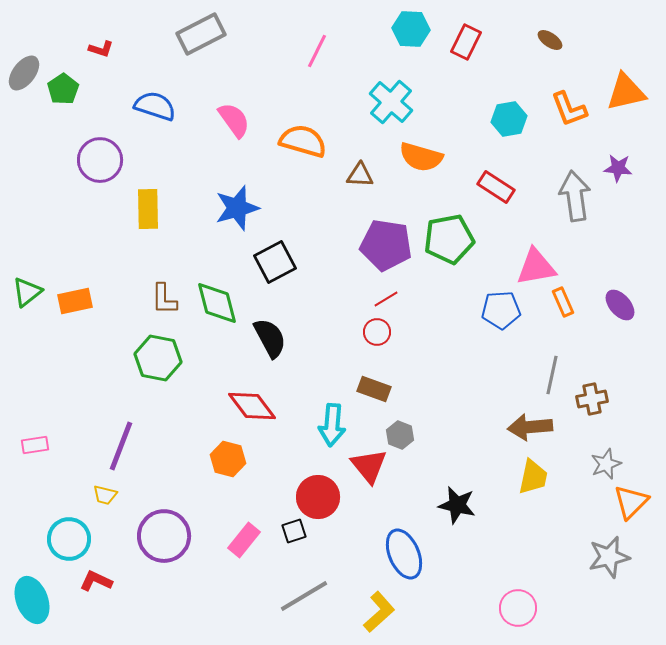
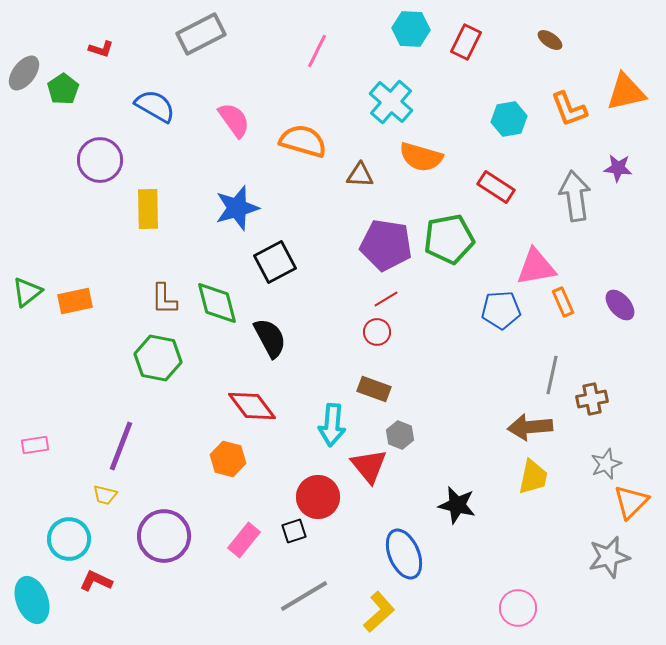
blue semicircle at (155, 106): rotated 12 degrees clockwise
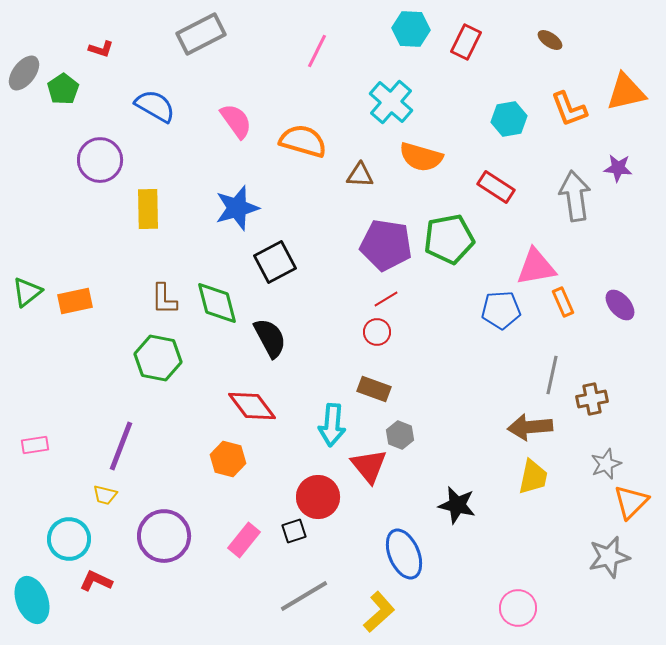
pink semicircle at (234, 120): moved 2 px right, 1 px down
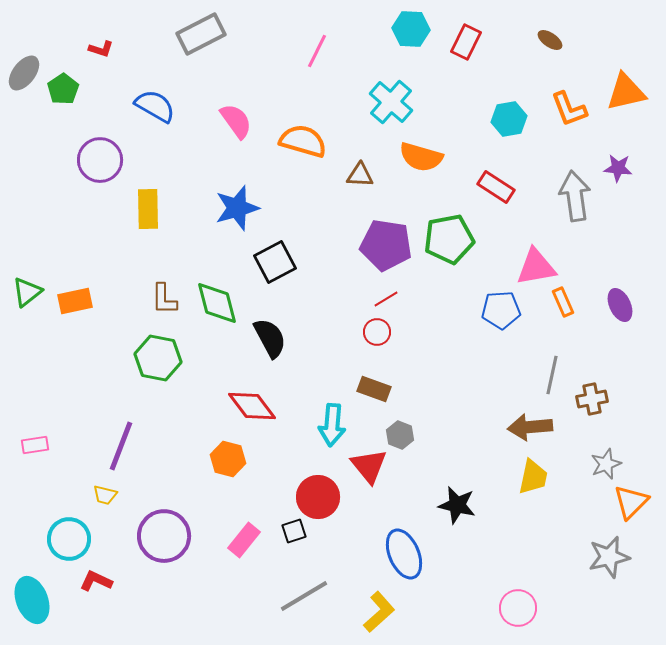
purple ellipse at (620, 305): rotated 16 degrees clockwise
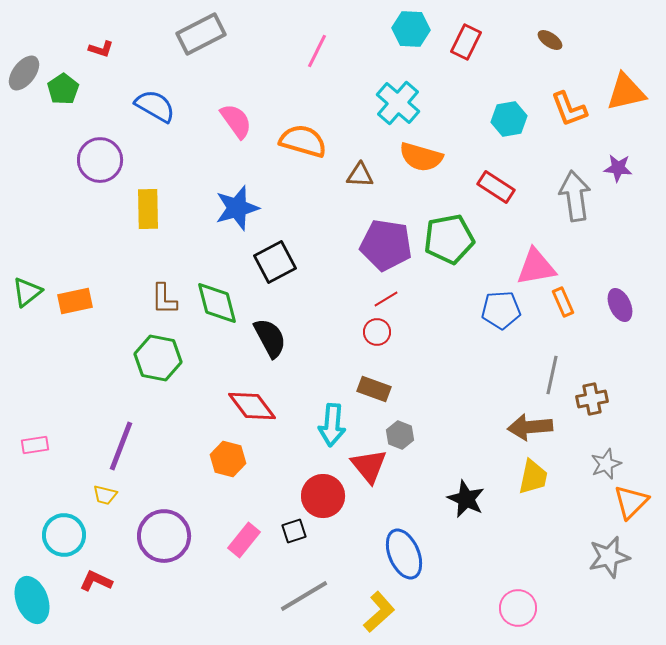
cyan cross at (391, 102): moved 7 px right, 1 px down
red circle at (318, 497): moved 5 px right, 1 px up
black star at (457, 505): moved 9 px right, 6 px up; rotated 12 degrees clockwise
cyan circle at (69, 539): moved 5 px left, 4 px up
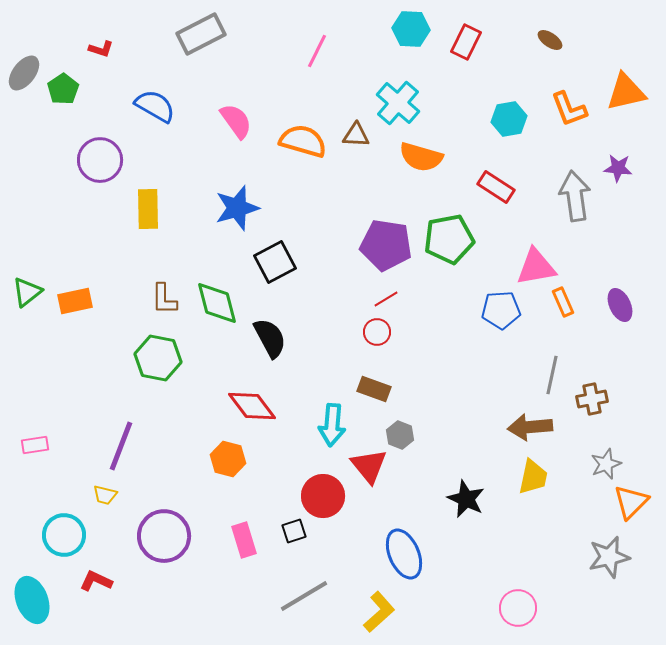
brown triangle at (360, 175): moved 4 px left, 40 px up
pink rectangle at (244, 540): rotated 56 degrees counterclockwise
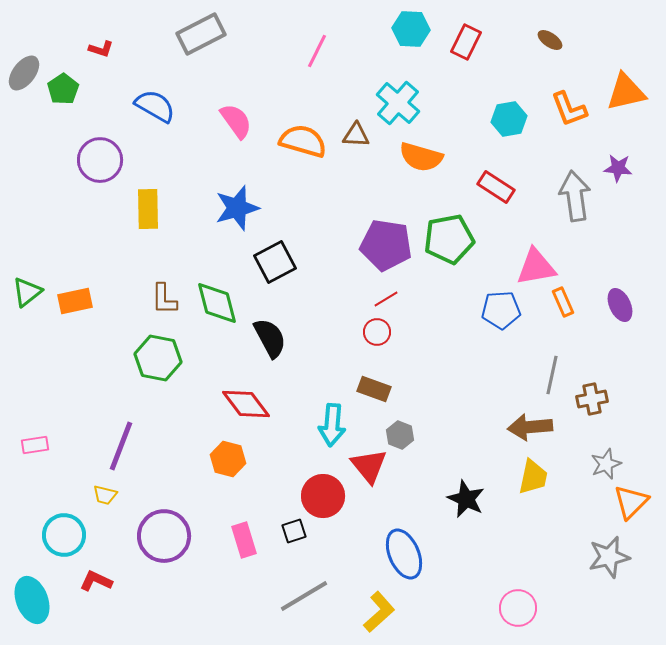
red diamond at (252, 406): moved 6 px left, 2 px up
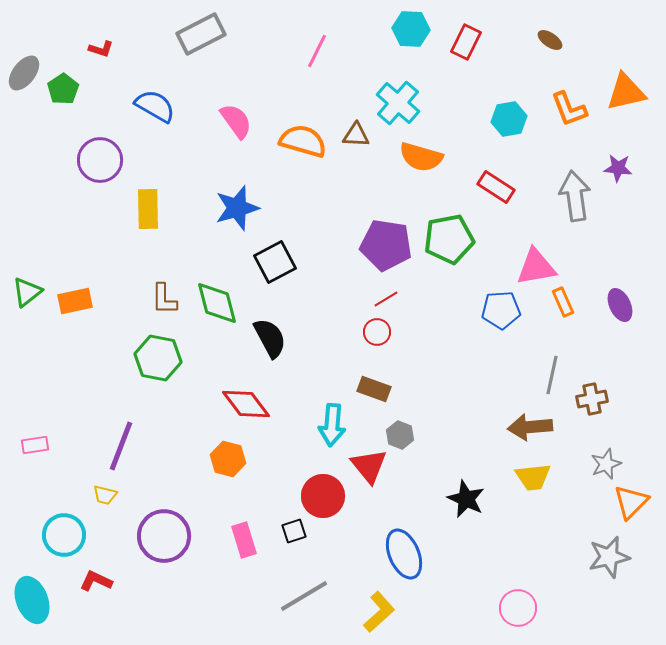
yellow trapezoid at (533, 477): rotated 72 degrees clockwise
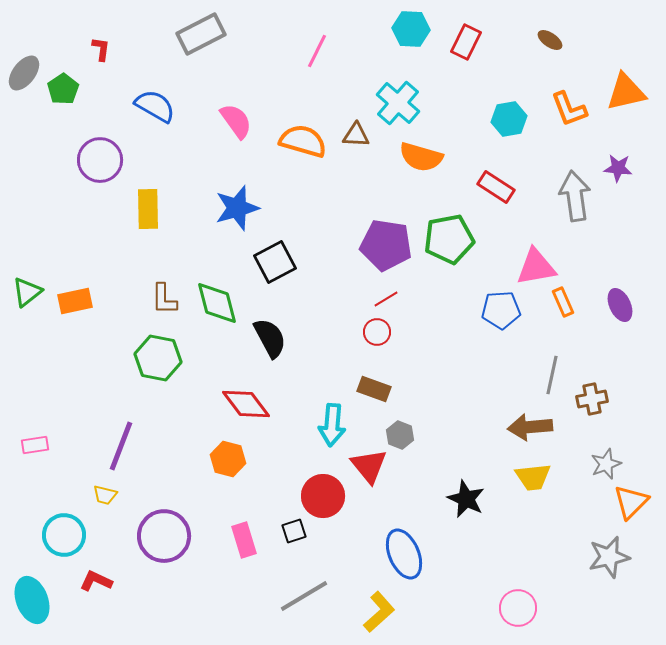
red L-shape at (101, 49): rotated 100 degrees counterclockwise
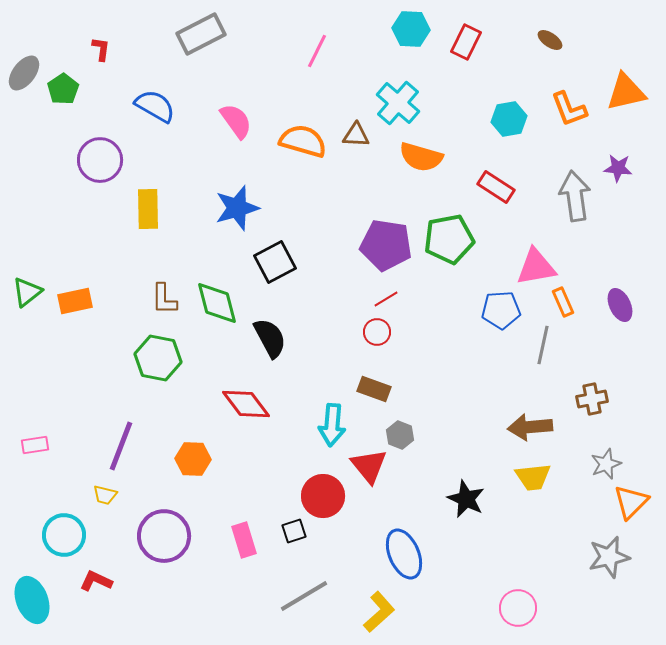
gray line at (552, 375): moved 9 px left, 30 px up
orange hexagon at (228, 459): moved 35 px left; rotated 12 degrees counterclockwise
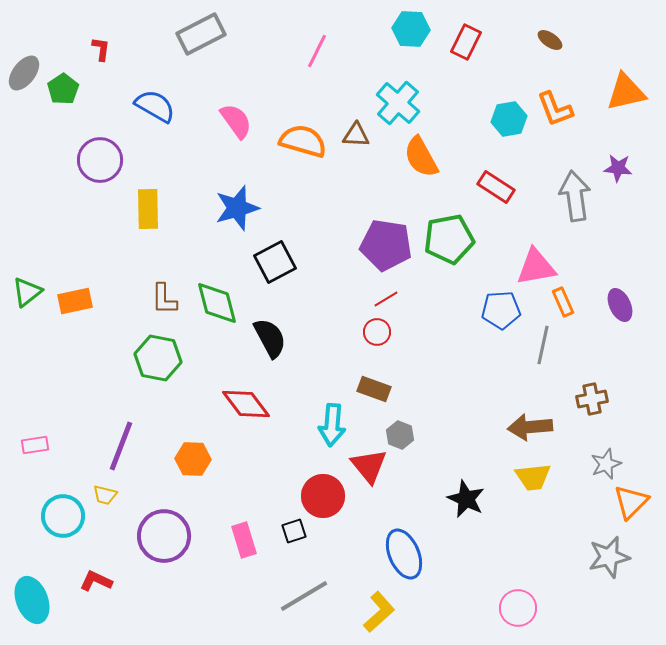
orange L-shape at (569, 109): moved 14 px left
orange semicircle at (421, 157): rotated 45 degrees clockwise
cyan circle at (64, 535): moved 1 px left, 19 px up
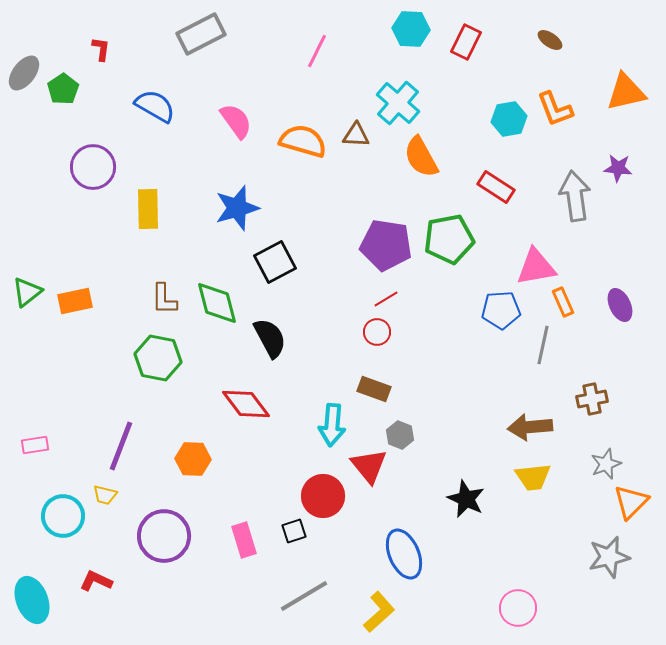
purple circle at (100, 160): moved 7 px left, 7 px down
